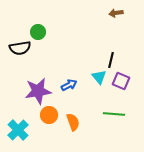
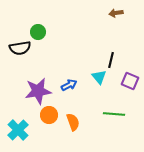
purple square: moved 9 px right
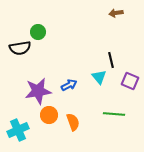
black line: rotated 28 degrees counterclockwise
cyan cross: rotated 20 degrees clockwise
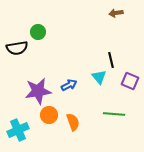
black semicircle: moved 3 px left
